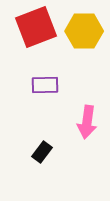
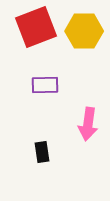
pink arrow: moved 1 px right, 2 px down
black rectangle: rotated 45 degrees counterclockwise
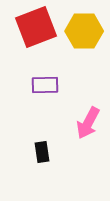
pink arrow: moved 1 px up; rotated 20 degrees clockwise
